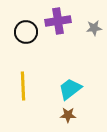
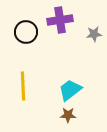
purple cross: moved 2 px right, 1 px up
gray star: moved 6 px down
cyan trapezoid: moved 1 px down
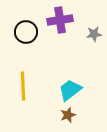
brown star: rotated 21 degrees counterclockwise
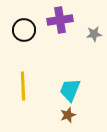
black circle: moved 2 px left, 2 px up
cyan trapezoid: rotated 30 degrees counterclockwise
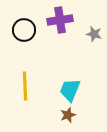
gray star: rotated 21 degrees clockwise
yellow line: moved 2 px right
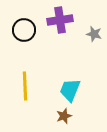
brown star: moved 4 px left, 1 px down
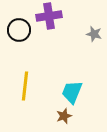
purple cross: moved 11 px left, 4 px up
black circle: moved 5 px left
yellow line: rotated 8 degrees clockwise
cyan trapezoid: moved 2 px right, 2 px down
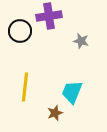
black circle: moved 1 px right, 1 px down
gray star: moved 13 px left, 7 px down
yellow line: moved 1 px down
brown star: moved 9 px left, 3 px up
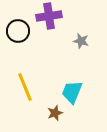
black circle: moved 2 px left
yellow line: rotated 28 degrees counterclockwise
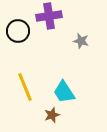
cyan trapezoid: moved 8 px left; rotated 55 degrees counterclockwise
brown star: moved 3 px left, 2 px down
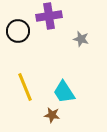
gray star: moved 2 px up
brown star: rotated 28 degrees clockwise
